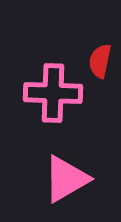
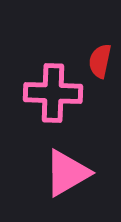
pink triangle: moved 1 px right, 6 px up
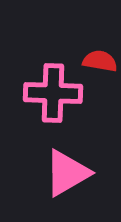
red semicircle: rotated 88 degrees clockwise
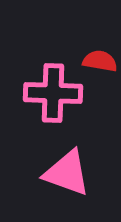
pink triangle: rotated 50 degrees clockwise
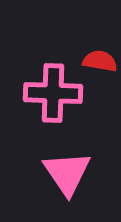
pink triangle: rotated 36 degrees clockwise
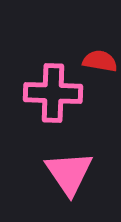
pink triangle: moved 2 px right
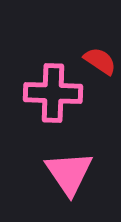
red semicircle: rotated 24 degrees clockwise
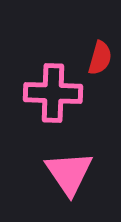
red semicircle: moved 3 px up; rotated 72 degrees clockwise
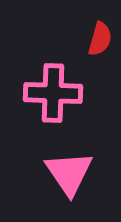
red semicircle: moved 19 px up
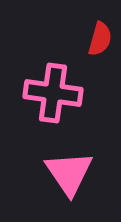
pink cross: rotated 6 degrees clockwise
